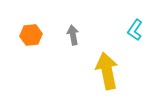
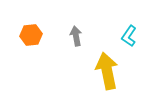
cyan L-shape: moved 6 px left, 6 px down
gray arrow: moved 3 px right, 1 px down
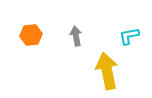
cyan L-shape: rotated 45 degrees clockwise
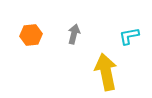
gray arrow: moved 2 px left, 2 px up; rotated 24 degrees clockwise
yellow arrow: moved 1 px left, 1 px down
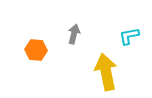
orange hexagon: moved 5 px right, 15 px down; rotated 10 degrees clockwise
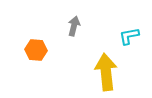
gray arrow: moved 8 px up
yellow arrow: rotated 6 degrees clockwise
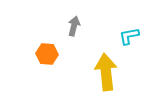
orange hexagon: moved 11 px right, 4 px down
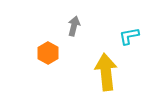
orange hexagon: moved 1 px right, 1 px up; rotated 25 degrees clockwise
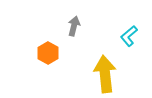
cyan L-shape: rotated 30 degrees counterclockwise
yellow arrow: moved 1 px left, 2 px down
